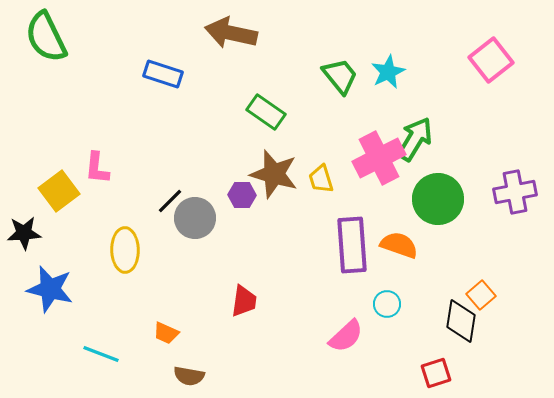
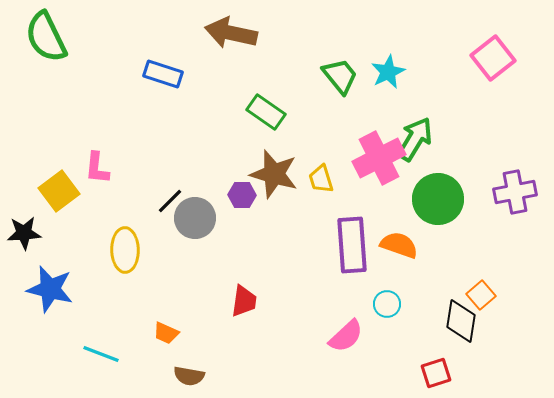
pink square: moved 2 px right, 2 px up
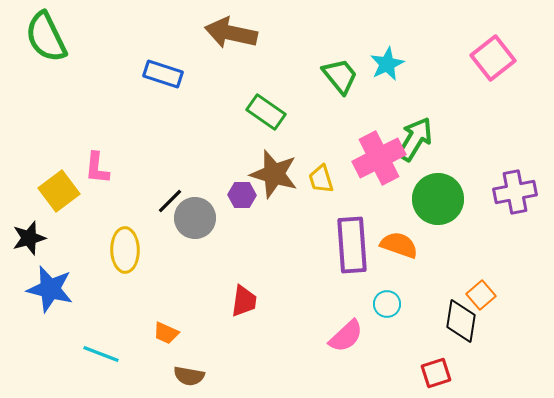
cyan star: moved 1 px left, 8 px up
black star: moved 5 px right, 5 px down; rotated 12 degrees counterclockwise
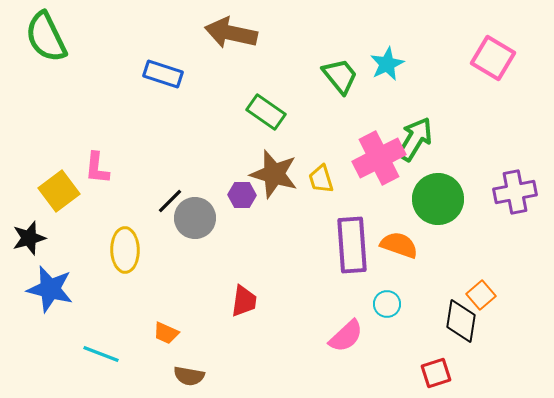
pink square: rotated 21 degrees counterclockwise
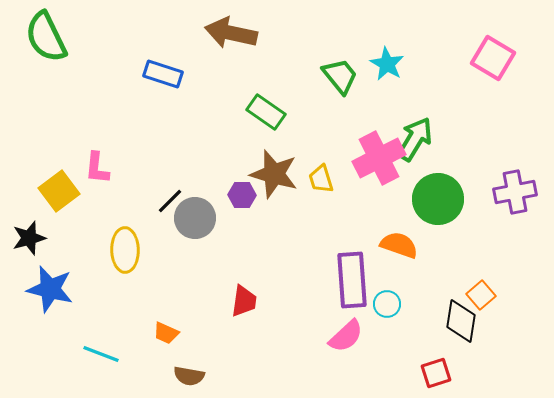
cyan star: rotated 16 degrees counterclockwise
purple rectangle: moved 35 px down
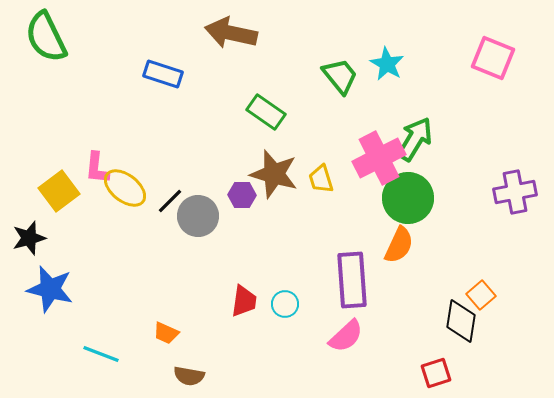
pink square: rotated 9 degrees counterclockwise
green circle: moved 30 px left, 1 px up
gray circle: moved 3 px right, 2 px up
orange semicircle: rotated 96 degrees clockwise
yellow ellipse: moved 62 px up; rotated 51 degrees counterclockwise
cyan circle: moved 102 px left
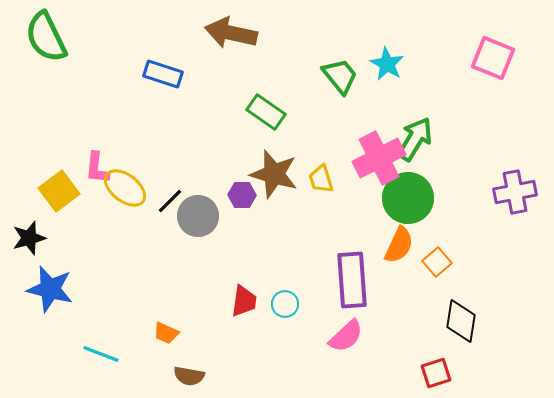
orange square: moved 44 px left, 33 px up
